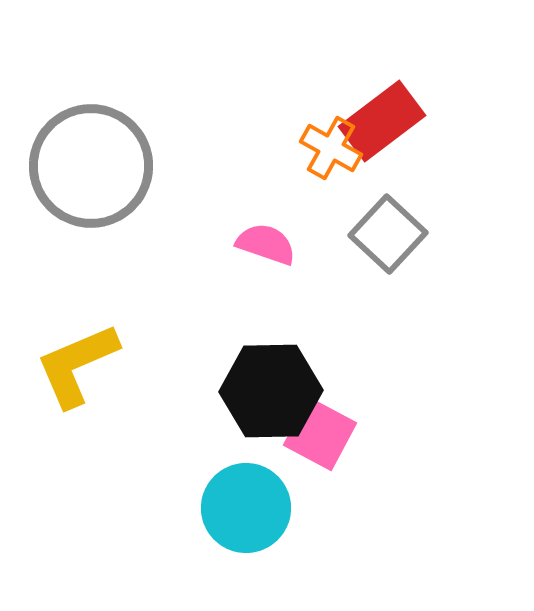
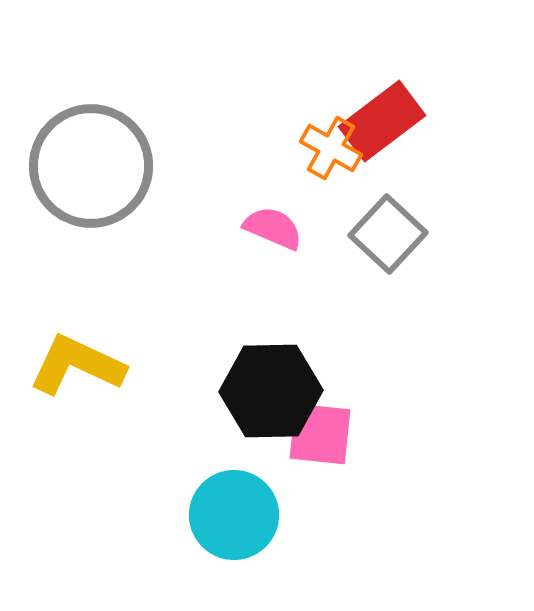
pink semicircle: moved 7 px right, 16 px up; rotated 4 degrees clockwise
yellow L-shape: rotated 48 degrees clockwise
pink square: rotated 22 degrees counterclockwise
cyan circle: moved 12 px left, 7 px down
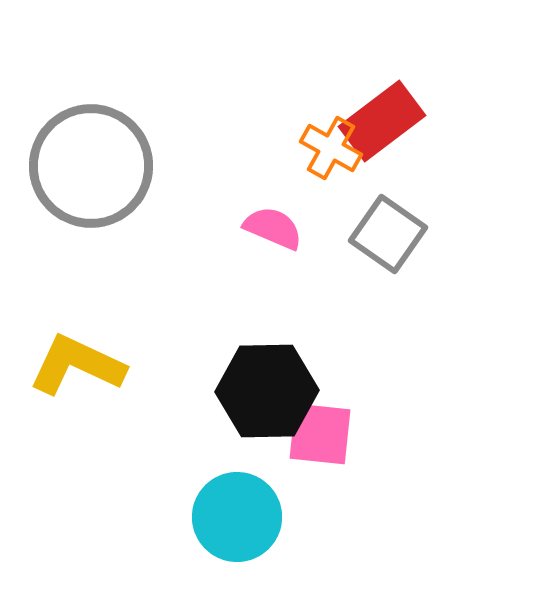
gray square: rotated 8 degrees counterclockwise
black hexagon: moved 4 px left
cyan circle: moved 3 px right, 2 px down
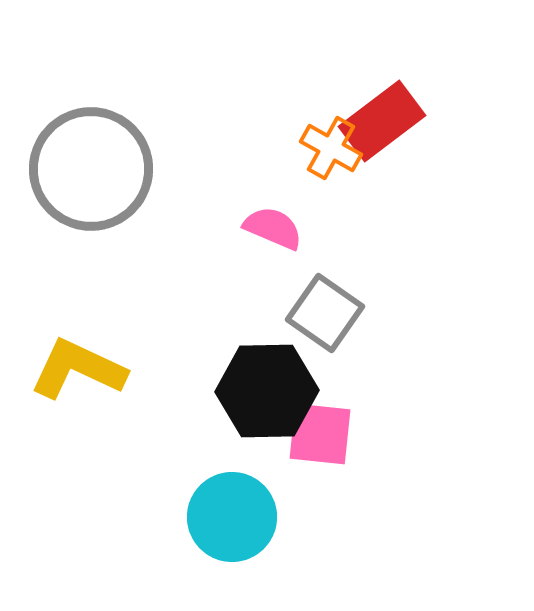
gray circle: moved 3 px down
gray square: moved 63 px left, 79 px down
yellow L-shape: moved 1 px right, 4 px down
cyan circle: moved 5 px left
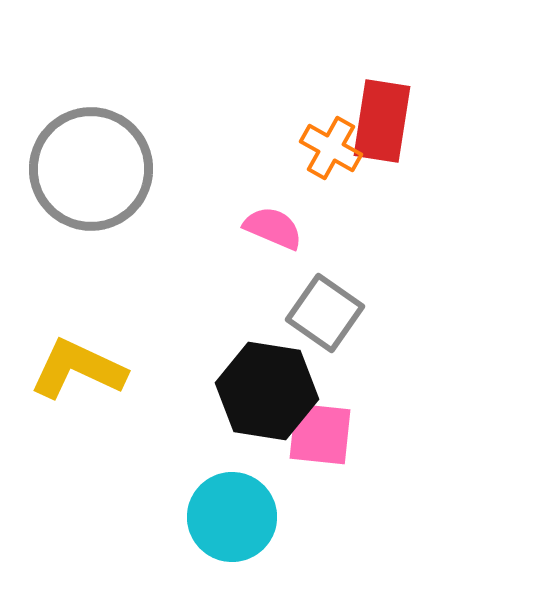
red rectangle: rotated 44 degrees counterclockwise
black hexagon: rotated 10 degrees clockwise
